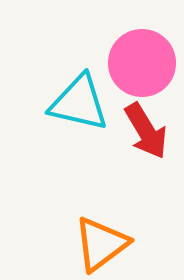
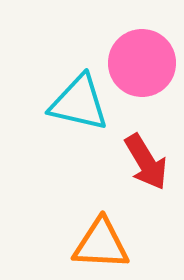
red arrow: moved 31 px down
orange triangle: rotated 40 degrees clockwise
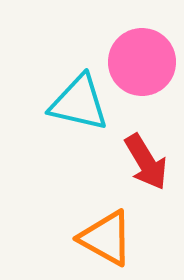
pink circle: moved 1 px up
orange triangle: moved 5 px right, 6 px up; rotated 26 degrees clockwise
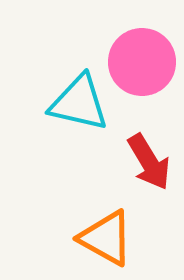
red arrow: moved 3 px right
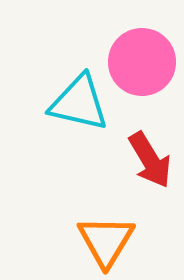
red arrow: moved 1 px right, 2 px up
orange triangle: moved 3 px down; rotated 32 degrees clockwise
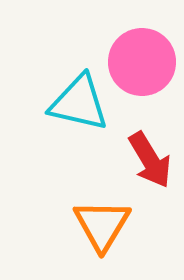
orange triangle: moved 4 px left, 16 px up
